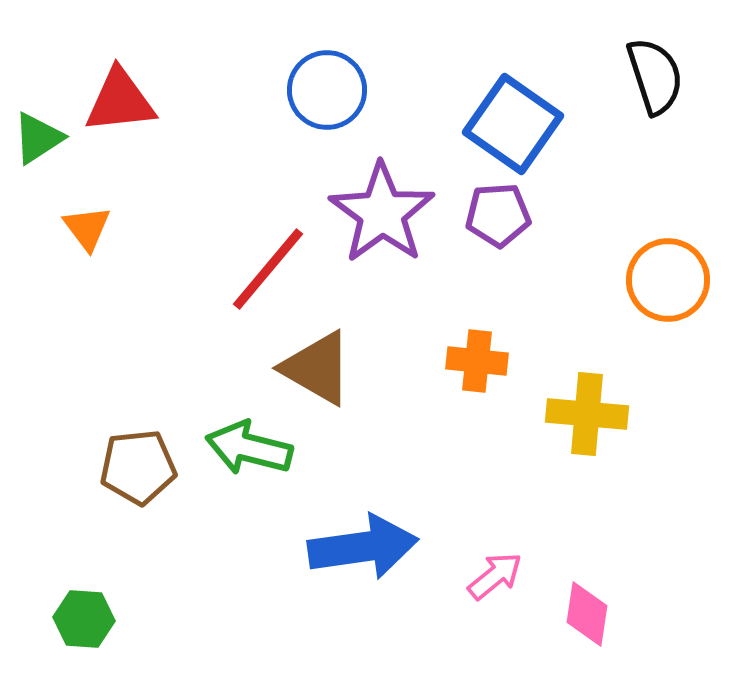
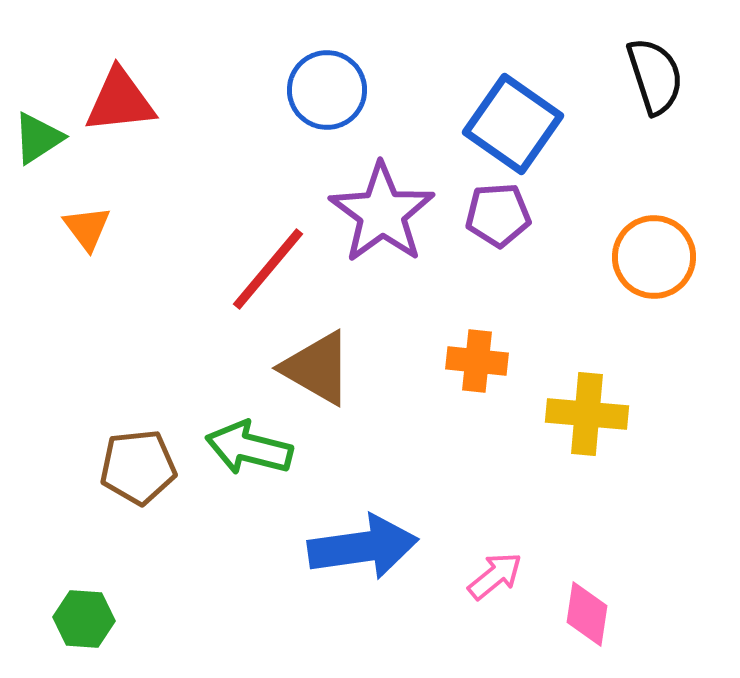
orange circle: moved 14 px left, 23 px up
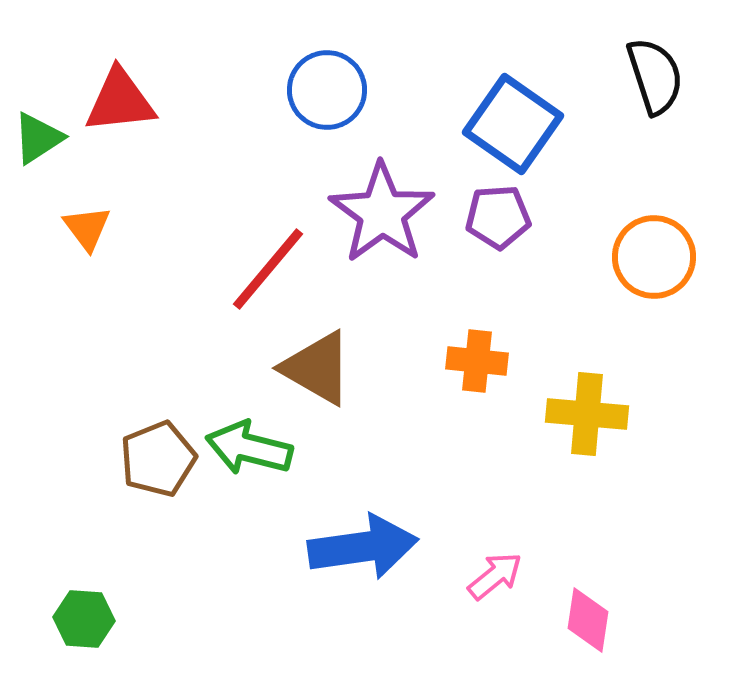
purple pentagon: moved 2 px down
brown pentagon: moved 20 px right, 8 px up; rotated 16 degrees counterclockwise
pink diamond: moved 1 px right, 6 px down
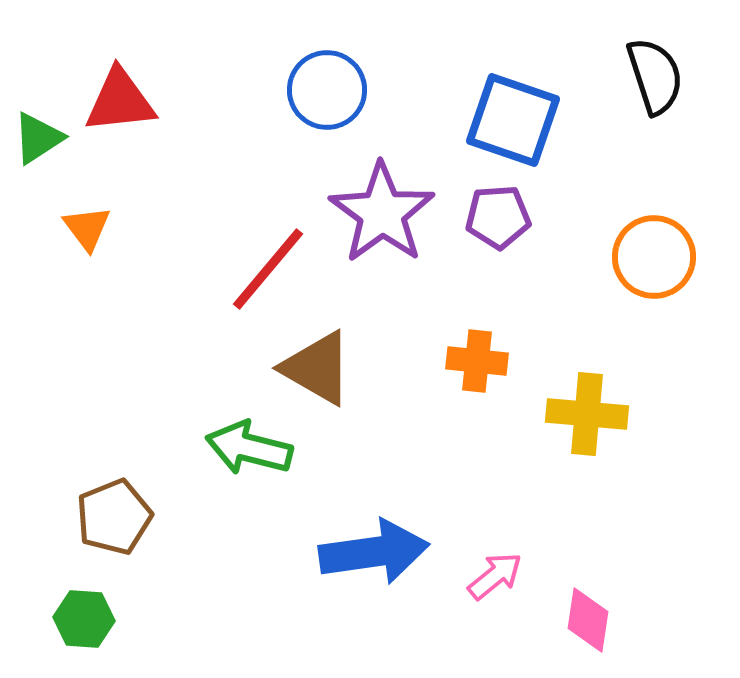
blue square: moved 4 px up; rotated 16 degrees counterclockwise
brown pentagon: moved 44 px left, 58 px down
blue arrow: moved 11 px right, 5 px down
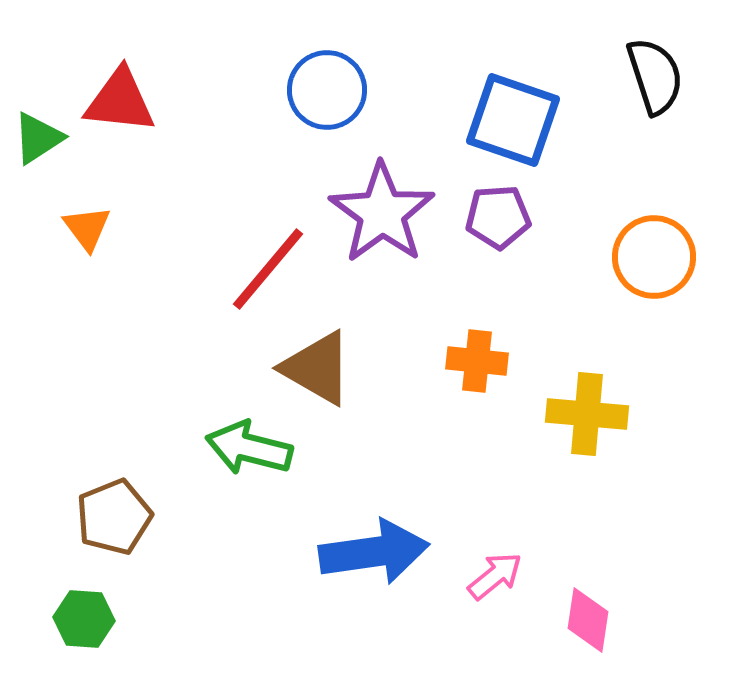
red triangle: rotated 12 degrees clockwise
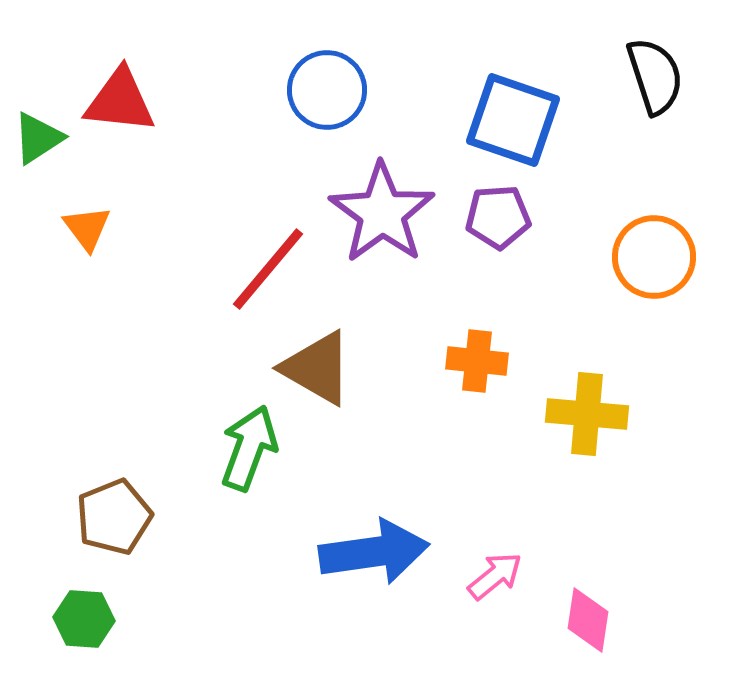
green arrow: rotated 96 degrees clockwise
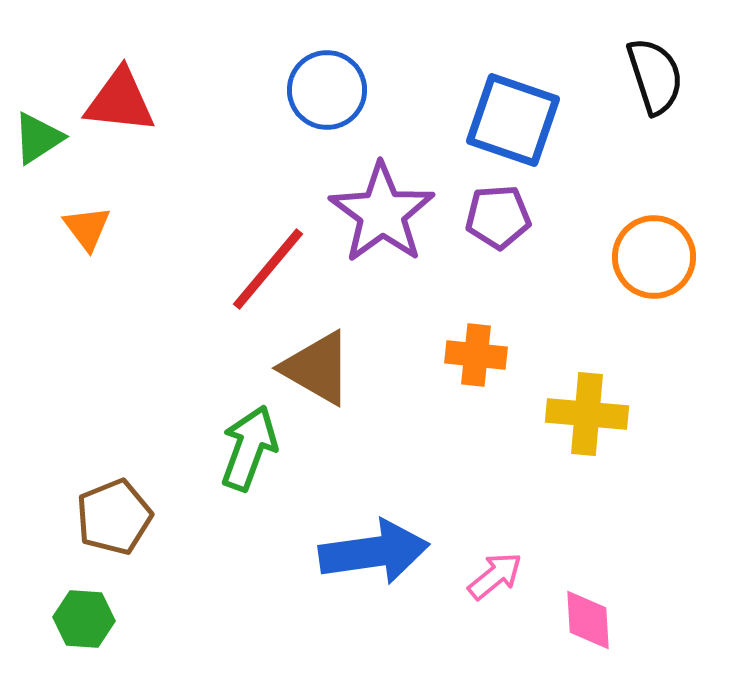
orange cross: moved 1 px left, 6 px up
pink diamond: rotated 12 degrees counterclockwise
